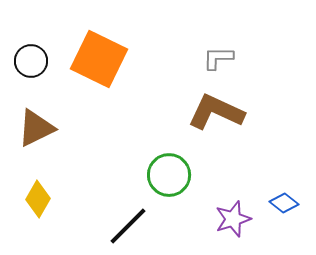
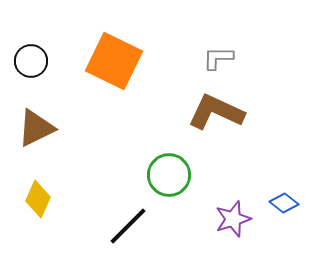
orange square: moved 15 px right, 2 px down
yellow diamond: rotated 6 degrees counterclockwise
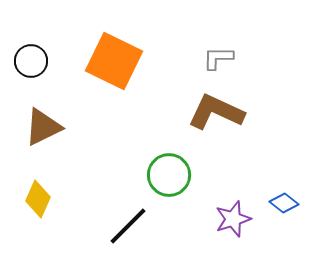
brown triangle: moved 7 px right, 1 px up
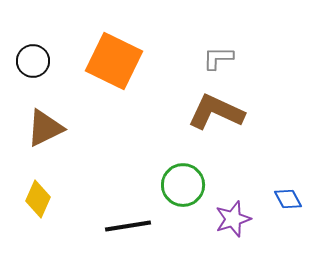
black circle: moved 2 px right
brown triangle: moved 2 px right, 1 px down
green circle: moved 14 px right, 10 px down
blue diamond: moved 4 px right, 4 px up; rotated 24 degrees clockwise
black line: rotated 36 degrees clockwise
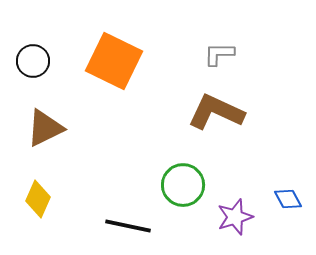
gray L-shape: moved 1 px right, 4 px up
purple star: moved 2 px right, 2 px up
black line: rotated 21 degrees clockwise
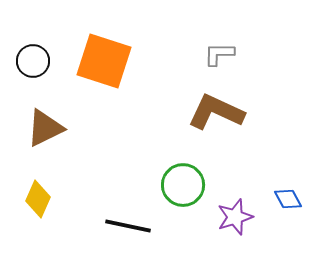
orange square: moved 10 px left; rotated 8 degrees counterclockwise
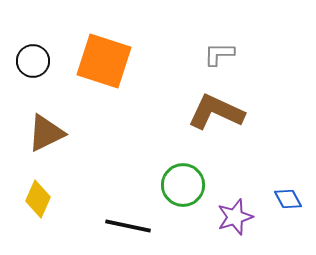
brown triangle: moved 1 px right, 5 px down
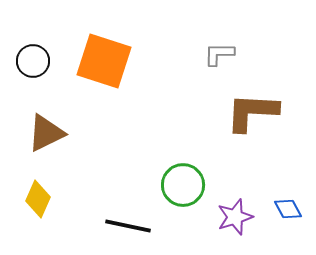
brown L-shape: moved 36 px right; rotated 22 degrees counterclockwise
blue diamond: moved 10 px down
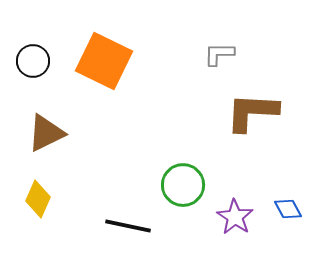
orange square: rotated 8 degrees clockwise
purple star: rotated 21 degrees counterclockwise
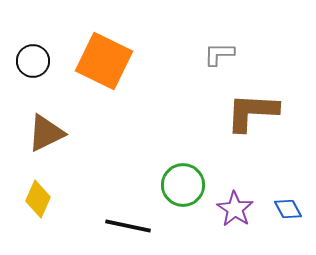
purple star: moved 8 px up
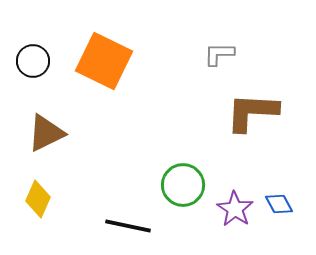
blue diamond: moved 9 px left, 5 px up
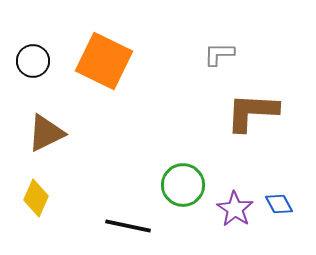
yellow diamond: moved 2 px left, 1 px up
